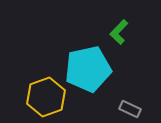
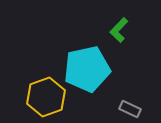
green L-shape: moved 2 px up
cyan pentagon: moved 1 px left
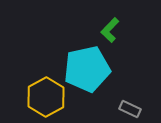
green L-shape: moved 9 px left
yellow hexagon: rotated 9 degrees counterclockwise
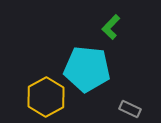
green L-shape: moved 1 px right, 3 px up
cyan pentagon: rotated 18 degrees clockwise
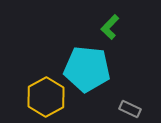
green L-shape: moved 1 px left
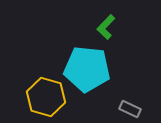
green L-shape: moved 4 px left
yellow hexagon: rotated 15 degrees counterclockwise
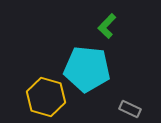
green L-shape: moved 1 px right, 1 px up
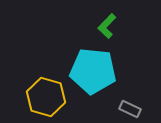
cyan pentagon: moved 6 px right, 2 px down
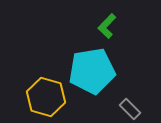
cyan pentagon: moved 1 px left; rotated 15 degrees counterclockwise
gray rectangle: rotated 20 degrees clockwise
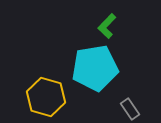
cyan pentagon: moved 3 px right, 3 px up
gray rectangle: rotated 10 degrees clockwise
